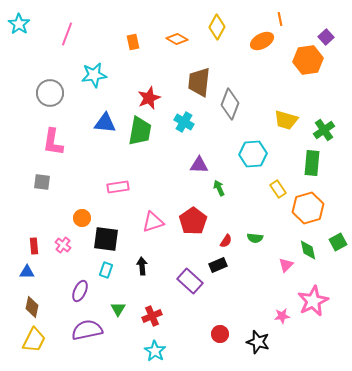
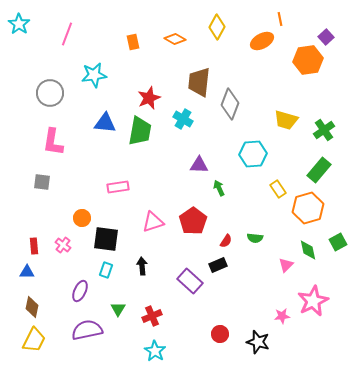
orange diamond at (177, 39): moved 2 px left
cyan cross at (184, 122): moved 1 px left, 3 px up
green rectangle at (312, 163): moved 7 px right, 7 px down; rotated 35 degrees clockwise
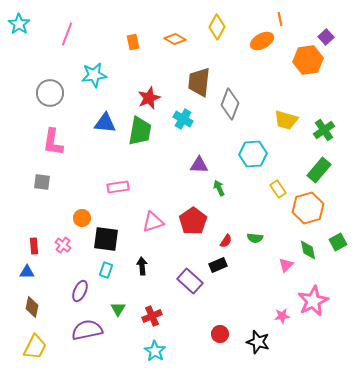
yellow trapezoid at (34, 340): moved 1 px right, 7 px down
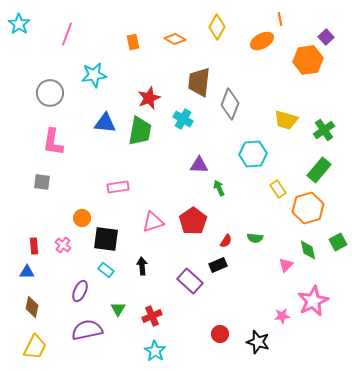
cyan rectangle at (106, 270): rotated 70 degrees counterclockwise
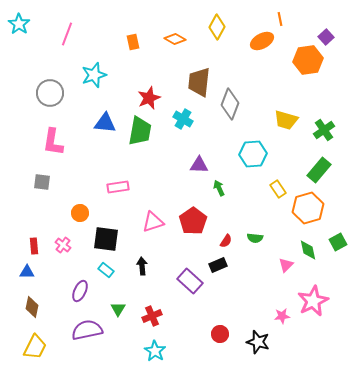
cyan star at (94, 75): rotated 10 degrees counterclockwise
orange circle at (82, 218): moved 2 px left, 5 px up
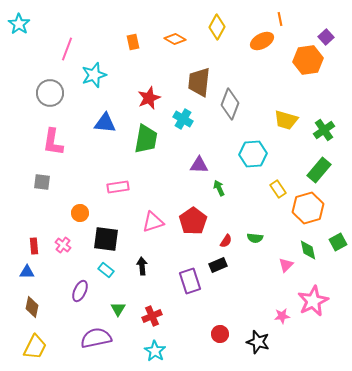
pink line at (67, 34): moved 15 px down
green trapezoid at (140, 131): moved 6 px right, 8 px down
purple rectangle at (190, 281): rotated 30 degrees clockwise
purple semicircle at (87, 330): moved 9 px right, 8 px down
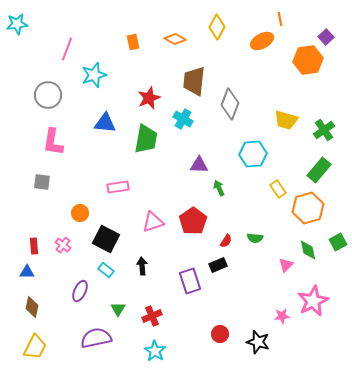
cyan star at (19, 24): moved 2 px left; rotated 30 degrees clockwise
brown trapezoid at (199, 82): moved 5 px left, 1 px up
gray circle at (50, 93): moved 2 px left, 2 px down
black square at (106, 239): rotated 20 degrees clockwise
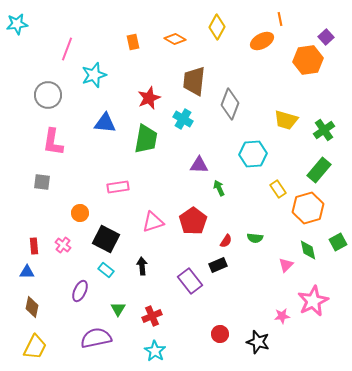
purple rectangle at (190, 281): rotated 20 degrees counterclockwise
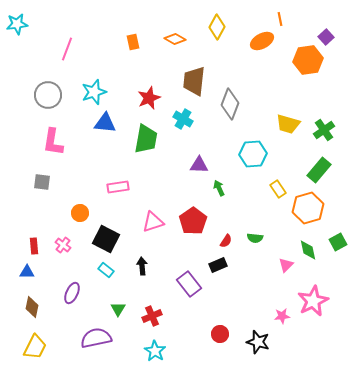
cyan star at (94, 75): moved 17 px down
yellow trapezoid at (286, 120): moved 2 px right, 4 px down
purple rectangle at (190, 281): moved 1 px left, 3 px down
purple ellipse at (80, 291): moved 8 px left, 2 px down
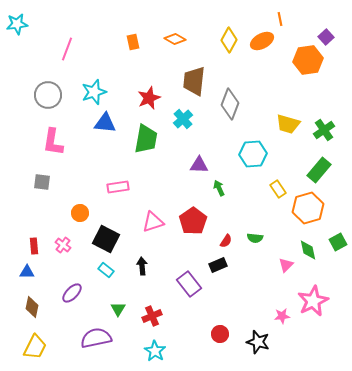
yellow diamond at (217, 27): moved 12 px right, 13 px down
cyan cross at (183, 119): rotated 18 degrees clockwise
purple ellipse at (72, 293): rotated 20 degrees clockwise
